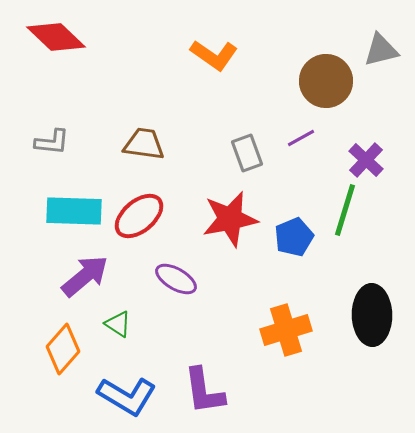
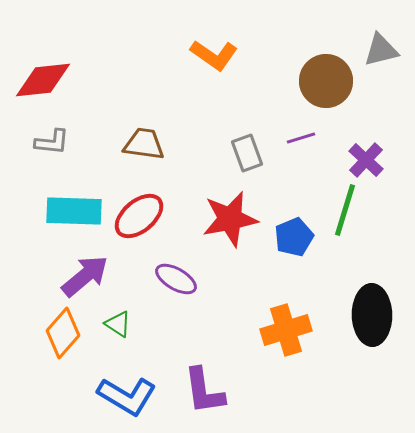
red diamond: moved 13 px left, 43 px down; rotated 50 degrees counterclockwise
purple line: rotated 12 degrees clockwise
orange diamond: moved 16 px up
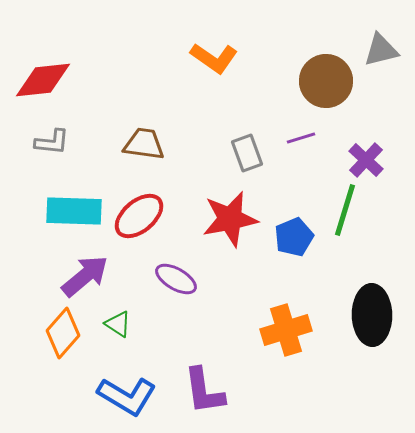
orange L-shape: moved 3 px down
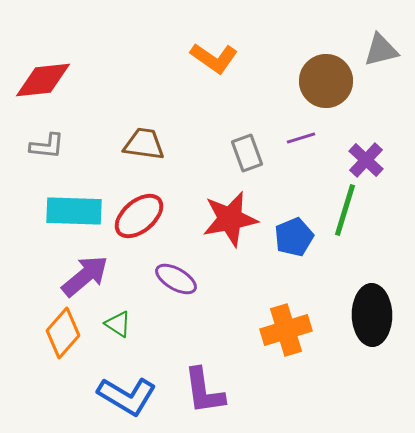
gray L-shape: moved 5 px left, 4 px down
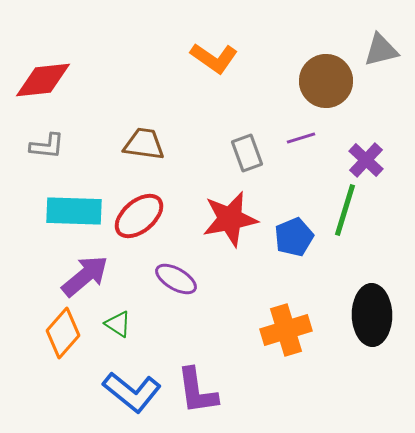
purple L-shape: moved 7 px left
blue L-shape: moved 5 px right, 4 px up; rotated 8 degrees clockwise
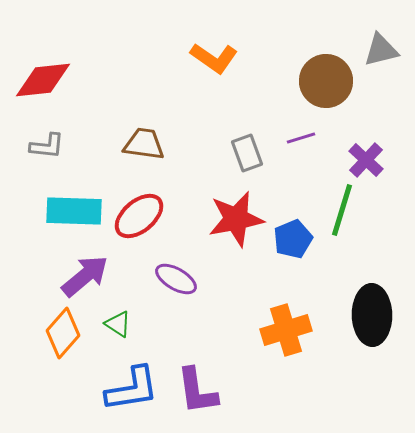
green line: moved 3 px left
red star: moved 6 px right
blue pentagon: moved 1 px left, 2 px down
blue L-shape: moved 3 px up; rotated 48 degrees counterclockwise
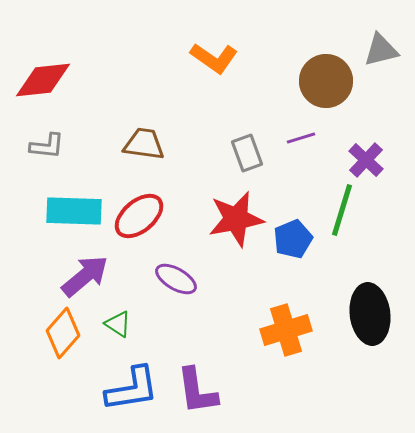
black ellipse: moved 2 px left, 1 px up; rotated 6 degrees counterclockwise
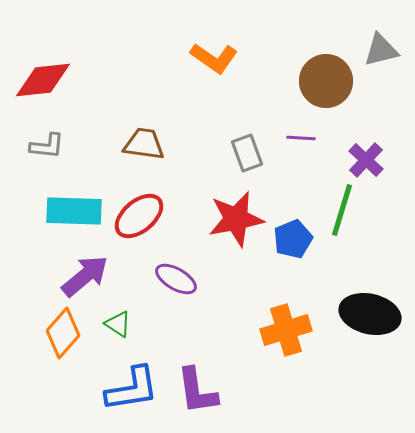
purple line: rotated 20 degrees clockwise
black ellipse: rotated 70 degrees counterclockwise
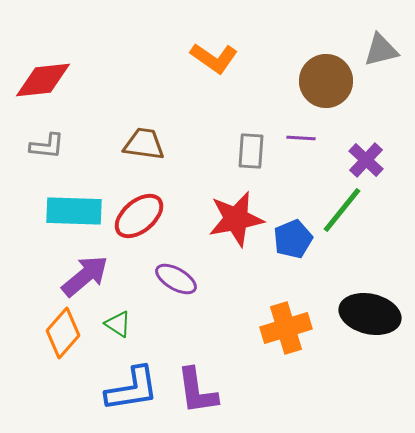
gray rectangle: moved 4 px right, 2 px up; rotated 24 degrees clockwise
green line: rotated 22 degrees clockwise
orange cross: moved 2 px up
